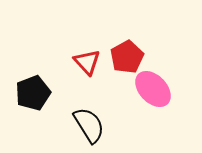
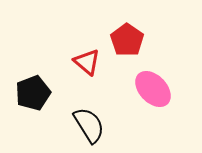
red pentagon: moved 17 px up; rotated 8 degrees counterclockwise
red triangle: rotated 8 degrees counterclockwise
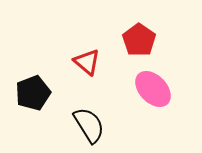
red pentagon: moved 12 px right
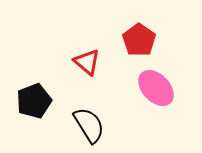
pink ellipse: moved 3 px right, 1 px up
black pentagon: moved 1 px right, 8 px down
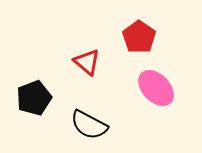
red pentagon: moved 3 px up
black pentagon: moved 3 px up
black semicircle: rotated 150 degrees clockwise
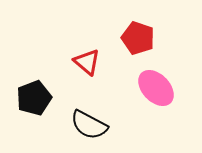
red pentagon: moved 1 px left, 1 px down; rotated 16 degrees counterclockwise
